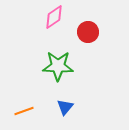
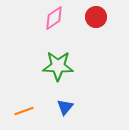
pink diamond: moved 1 px down
red circle: moved 8 px right, 15 px up
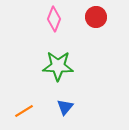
pink diamond: moved 1 px down; rotated 35 degrees counterclockwise
orange line: rotated 12 degrees counterclockwise
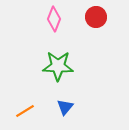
orange line: moved 1 px right
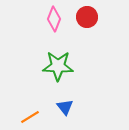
red circle: moved 9 px left
blue triangle: rotated 18 degrees counterclockwise
orange line: moved 5 px right, 6 px down
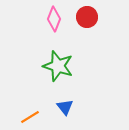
green star: rotated 16 degrees clockwise
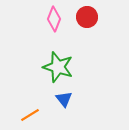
green star: moved 1 px down
blue triangle: moved 1 px left, 8 px up
orange line: moved 2 px up
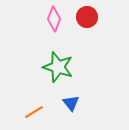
blue triangle: moved 7 px right, 4 px down
orange line: moved 4 px right, 3 px up
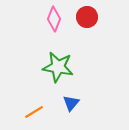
green star: rotated 8 degrees counterclockwise
blue triangle: rotated 18 degrees clockwise
